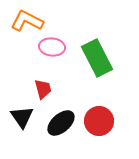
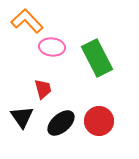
orange L-shape: rotated 20 degrees clockwise
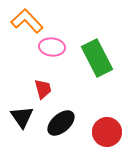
red circle: moved 8 px right, 11 px down
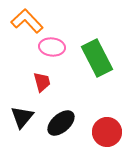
red trapezoid: moved 1 px left, 7 px up
black triangle: rotated 15 degrees clockwise
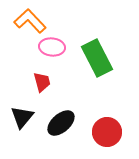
orange L-shape: moved 3 px right
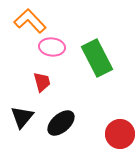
red circle: moved 13 px right, 2 px down
